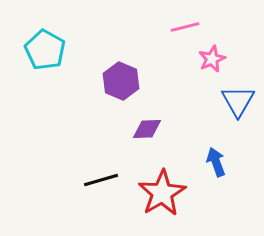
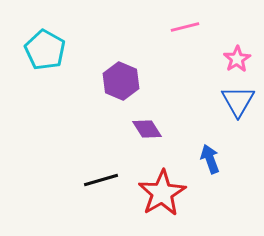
pink star: moved 25 px right; rotated 8 degrees counterclockwise
purple diamond: rotated 60 degrees clockwise
blue arrow: moved 6 px left, 3 px up
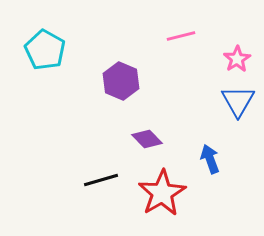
pink line: moved 4 px left, 9 px down
purple diamond: moved 10 px down; rotated 12 degrees counterclockwise
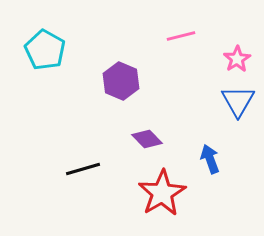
black line: moved 18 px left, 11 px up
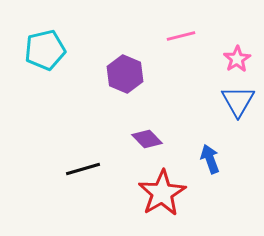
cyan pentagon: rotated 30 degrees clockwise
purple hexagon: moved 4 px right, 7 px up
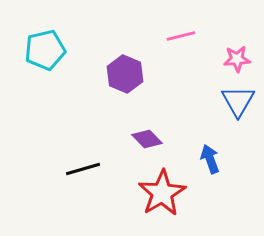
pink star: rotated 28 degrees clockwise
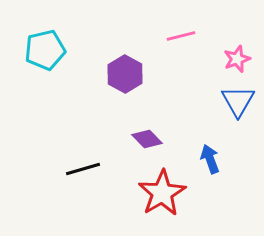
pink star: rotated 16 degrees counterclockwise
purple hexagon: rotated 6 degrees clockwise
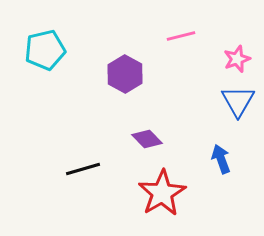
blue arrow: moved 11 px right
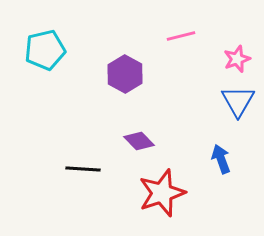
purple diamond: moved 8 px left, 2 px down
black line: rotated 20 degrees clockwise
red star: rotated 12 degrees clockwise
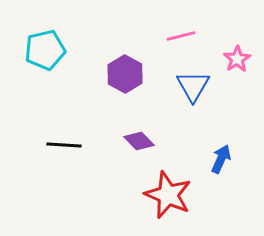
pink star: rotated 12 degrees counterclockwise
blue triangle: moved 45 px left, 15 px up
blue arrow: rotated 44 degrees clockwise
black line: moved 19 px left, 24 px up
red star: moved 6 px right, 2 px down; rotated 30 degrees counterclockwise
